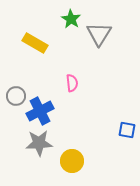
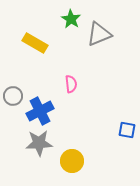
gray triangle: rotated 36 degrees clockwise
pink semicircle: moved 1 px left, 1 px down
gray circle: moved 3 px left
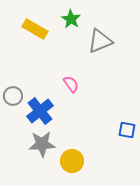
gray triangle: moved 1 px right, 7 px down
yellow rectangle: moved 14 px up
pink semicircle: rotated 30 degrees counterclockwise
blue cross: rotated 12 degrees counterclockwise
gray star: moved 3 px right, 1 px down
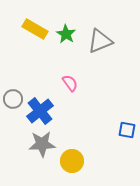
green star: moved 5 px left, 15 px down
pink semicircle: moved 1 px left, 1 px up
gray circle: moved 3 px down
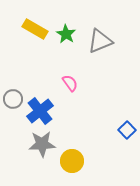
blue square: rotated 36 degrees clockwise
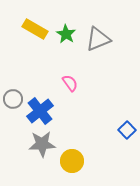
gray triangle: moved 2 px left, 2 px up
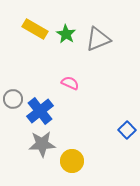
pink semicircle: rotated 30 degrees counterclockwise
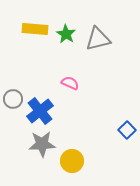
yellow rectangle: rotated 25 degrees counterclockwise
gray triangle: rotated 8 degrees clockwise
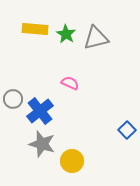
gray triangle: moved 2 px left, 1 px up
gray star: rotated 20 degrees clockwise
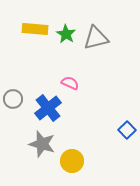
blue cross: moved 8 px right, 3 px up
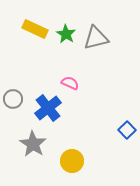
yellow rectangle: rotated 20 degrees clockwise
gray star: moved 9 px left; rotated 16 degrees clockwise
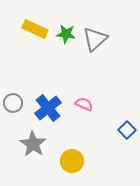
green star: rotated 24 degrees counterclockwise
gray triangle: moved 1 px left, 1 px down; rotated 28 degrees counterclockwise
pink semicircle: moved 14 px right, 21 px down
gray circle: moved 4 px down
